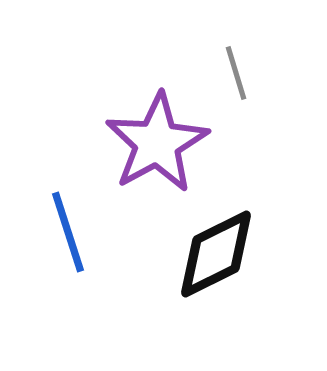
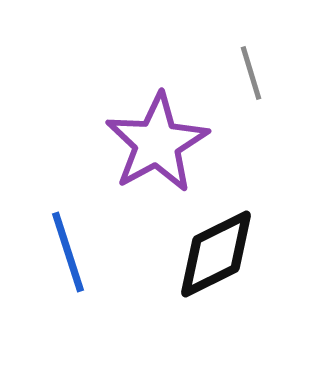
gray line: moved 15 px right
blue line: moved 20 px down
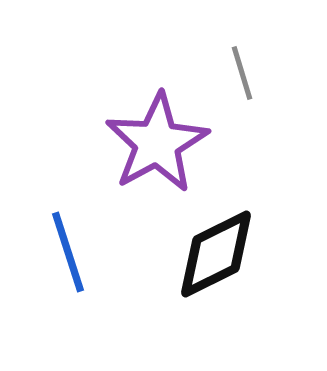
gray line: moved 9 px left
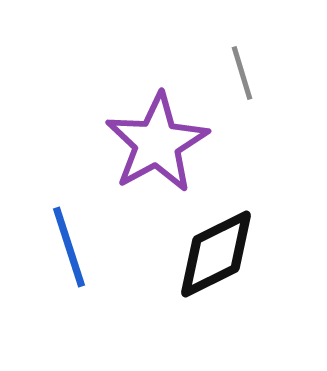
blue line: moved 1 px right, 5 px up
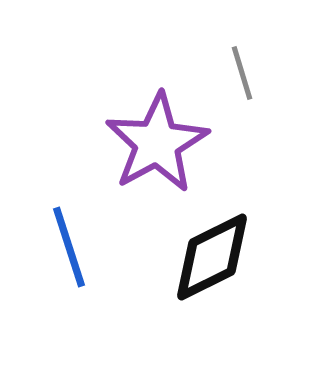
black diamond: moved 4 px left, 3 px down
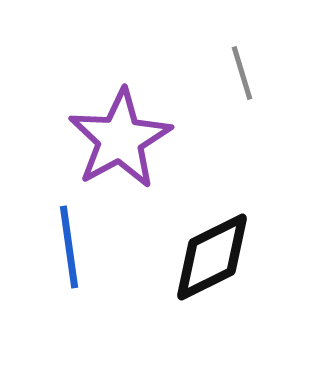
purple star: moved 37 px left, 4 px up
blue line: rotated 10 degrees clockwise
